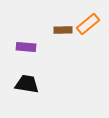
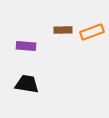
orange rectangle: moved 4 px right, 8 px down; rotated 20 degrees clockwise
purple rectangle: moved 1 px up
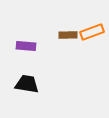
brown rectangle: moved 5 px right, 5 px down
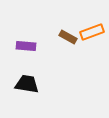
brown rectangle: moved 2 px down; rotated 30 degrees clockwise
